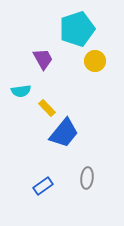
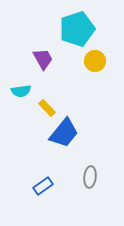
gray ellipse: moved 3 px right, 1 px up
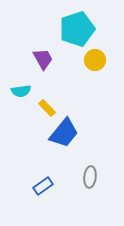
yellow circle: moved 1 px up
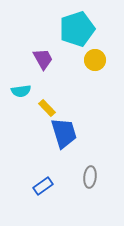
blue trapezoid: rotated 56 degrees counterclockwise
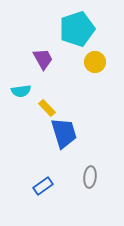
yellow circle: moved 2 px down
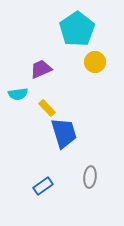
cyan pentagon: rotated 16 degrees counterclockwise
purple trapezoid: moved 2 px left, 10 px down; rotated 85 degrees counterclockwise
cyan semicircle: moved 3 px left, 3 px down
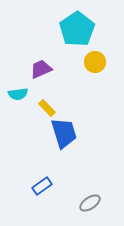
gray ellipse: moved 26 px down; rotated 50 degrees clockwise
blue rectangle: moved 1 px left
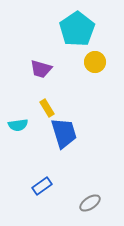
purple trapezoid: rotated 140 degrees counterclockwise
cyan semicircle: moved 31 px down
yellow rectangle: rotated 12 degrees clockwise
